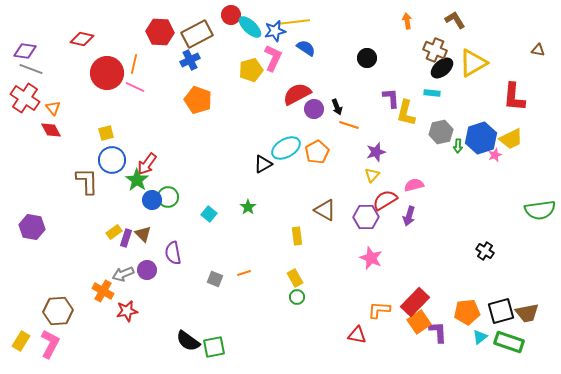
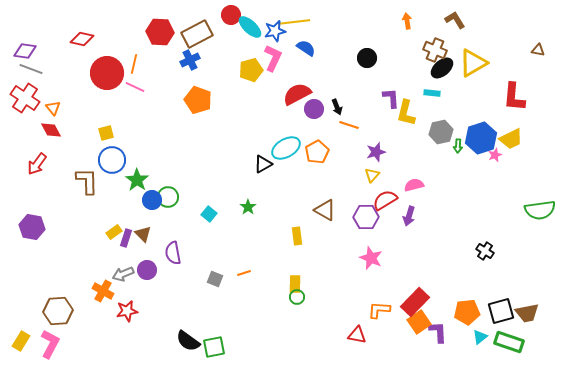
red arrow at (147, 164): moved 110 px left
yellow rectangle at (295, 278): moved 6 px down; rotated 30 degrees clockwise
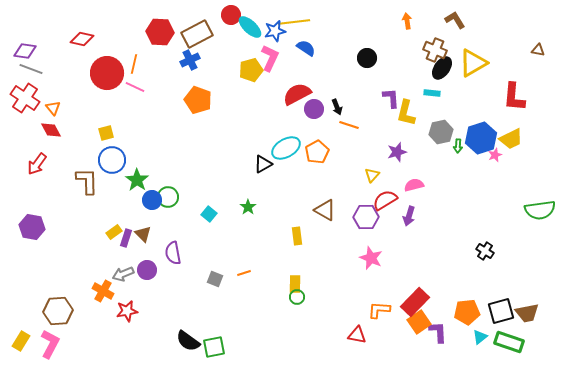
pink L-shape at (273, 58): moved 3 px left
black ellipse at (442, 68): rotated 15 degrees counterclockwise
purple star at (376, 152): moved 21 px right
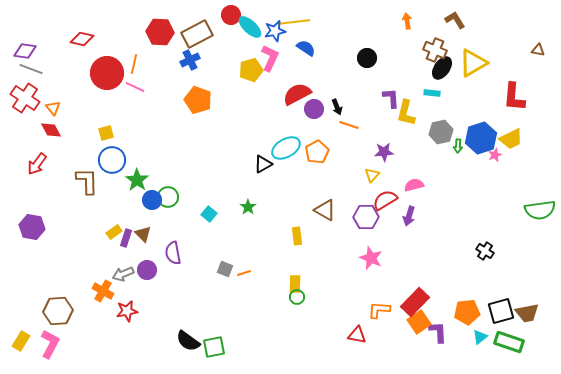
purple star at (397, 152): moved 13 px left; rotated 12 degrees clockwise
gray square at (215, 279): moved 10 px right, 10 px up
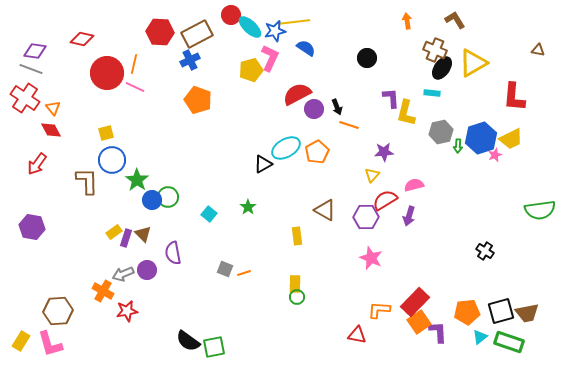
purple diamond at (25, 51): moved 10 px right
pink L-shape at (50, 344): rotated 136 degrees clockwise
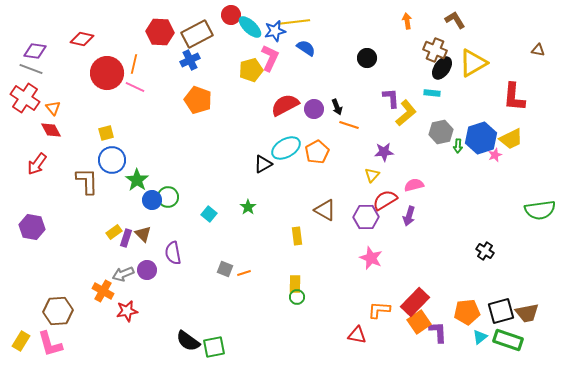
red semicircle at (297, 94): moved 12 px left, 11 px down
yellow L-shape at (406, 113): rotated 144 degrees counterclockwise
green rectangle at (509, 342): moved 1 px left, 2 px up
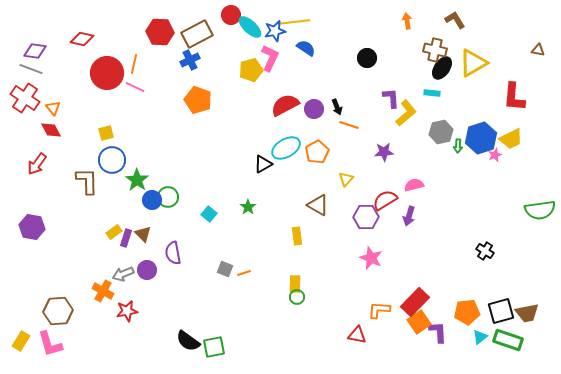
brown cross at (435, 50): rotated 10 degrees counterclockwise
yellow triangle at (372, 175): moved 26 px left, 4 px down
brown triangle at (325, 210): moved 7 px left, 5 px up
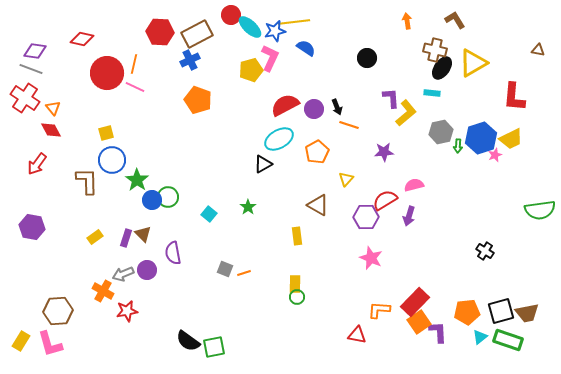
cyan ellipse at (286, 148): moved 7 px left, 9 px up
yellow rectangle at (114, 232): moved 19 px left, 5 px down
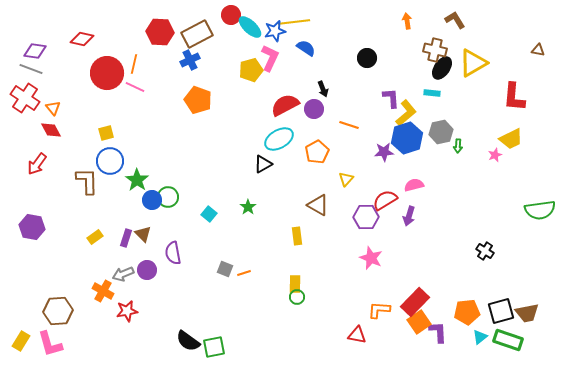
black arrow at (337, 107): moved 14 px left, 18 px up
blue hexagon at (481, 138): moved 74 px left
blue circle at (112, 160): moved 2 px left, 1 px down
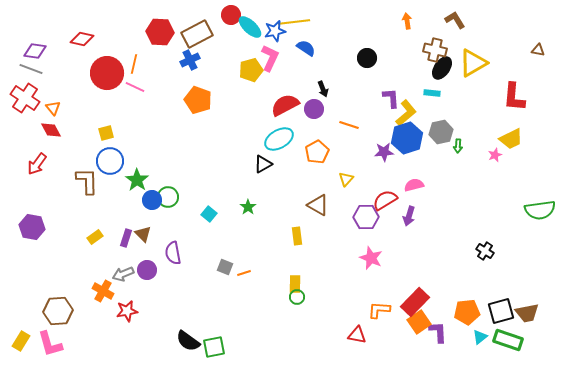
gray square at (225, 269): moved 2 px up
